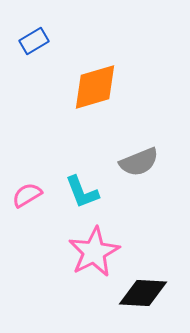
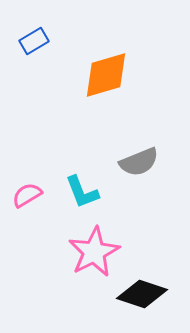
orange diamond: moved 11 px right, 12 px up
black diamond: moved 1 px left, 1 px down; rotated 15 degrees clockwise
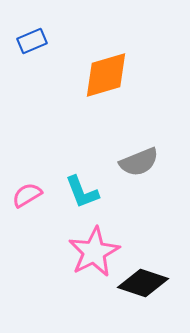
blue rectangle: moved 2 px left; rotated 8 degrees clockwise
black diamond: moved 1 px right, 11 px up
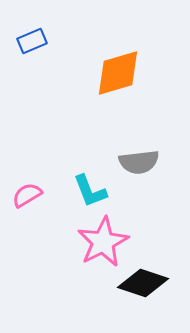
orange diamond: moved 12 px right, 2 px up
gray semicircle: rotated 15 degrees clockwise
cyan L-shape: moved 8 px right, 1 px up
pink star: moved 9 px right, 10 px up
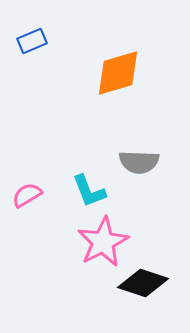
gray semicircle: rotated 9 degrees clockwise
cyan L-shape: moved 1 px left
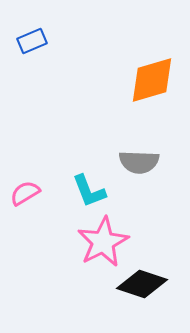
orange diamond: moved 34 px right, 7 px down
pink semicircle: moved 2 px left, 2 px up
black diamond: moved 1 px left, 1 px down
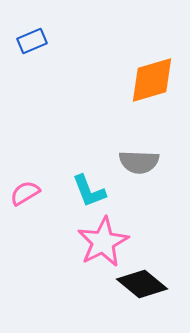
black diamond: rotated 21 degrees clockwise
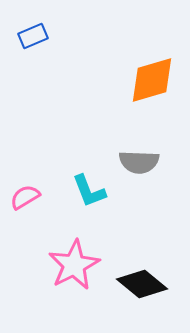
blue rectangle: moved 1 px right, 5 px up
pink semicircle: moved 4 px down
pink star: moved 29 px left, 23 px down
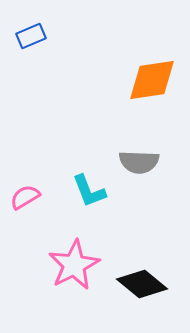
blue rectangle: moved 2 px left
orange diamond: rotated 8 degrees clockwise
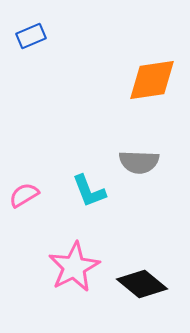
pink semicircle: moved 1 px left, 2 px up
pink star: moved 2 px down
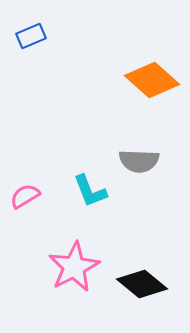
orange diamond: rotated 50 degrees clockwise
gray semicircle: moved 1 px up
cyan L-shape: moved 1 px right
pink semicircle: moved 1 px right, 1 px down
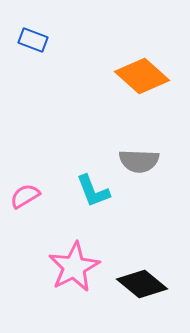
blue rectangle: moved 2 px right, 4 px down; rotated 44 degrees clockwise
orange diamond: moved 10 px left, 4 px up
cyan L-shape: moved 3 px right
